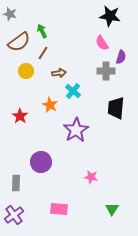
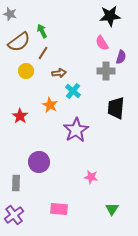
black star: rotated 15 degrees counterclockwise
purple circle: moved 2 px left
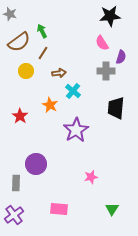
purple circle: moved 3 px left, 2 px down
pink star: rotated 24 degrees counterclockwise
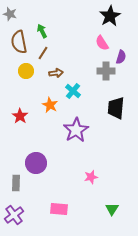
black star: rotated 25 degrees counterclockwise
brown semicircle: rotated 115 degrees clockwise
brown arrow: moved 3 px left
purple circle: moved 1 px up
